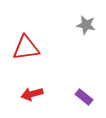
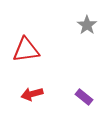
gray star: moved 1 px right; rotated 24 degrees clockwise
red triangle: moved 2 px down
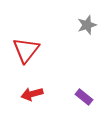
gray star: rotated 18 degrees clockwise
red triangle: rotated 44 degrees counterclockwise
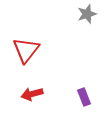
gray star: moved 11 px up
purple rectangle: rotated 30 degrees clockwise
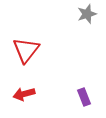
red arrow: moved 8 px left
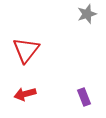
red arrow: moved 1 px right
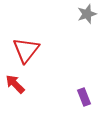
red arrow: moved 10 px left, 10 px up; rotated 60 degrees clockwise
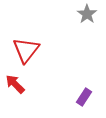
gray star: rotated 18 degrees counterclockwise
purple rectangle: rotated 54 degrees clockwise
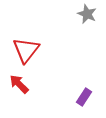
gray star: rotated 12 degrees counterclockwise
red arrow: moved 4 px right
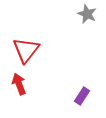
red arrow: rotated 25 degrees clockwise
purple rectangle: moved 2 px left, 1 px up
